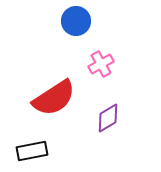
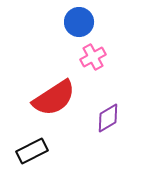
blue circle: moved 3 px right, 1 px down
pink cross: moved 8 px left, 7 px up
black rectangle: rotated 16 degrees counterclockwise
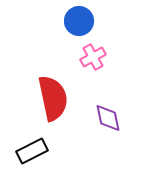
blue circle: moved 1 px up
red semicircle: moved 1 px left; rotated 69 degrees counterclockwise
purple diamond: rotated 72 degrees counterclockwise
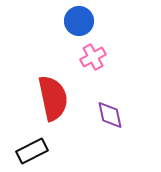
purple diamond: moved 2 px right, 3 px up
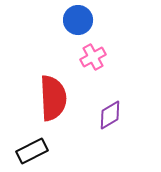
blue circle: moved 1 px left, 1 px up
red semicircle: rotated 9 degrees clockwise
purple diamond: rotated 72 degrees clockwise
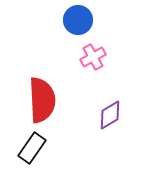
red semicircle: moved 11 px left, 2 px down
black rectangle: moved 3 px up; rotated 28 degrees counterclockwise
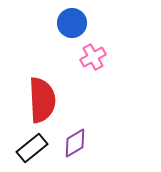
blue circle: moved 6 px left, 3 px down
purple diamond: moved 35 px left, 28 px down
black rectangle: rotated 16 degrees clockwise
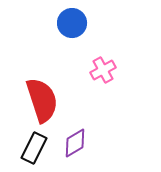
pink cross: moved 10 px right, 13 px down
red semicircle: rotated 15 degrees counterclockwise
black rectangle: moved 2 px right; rotated 24 degrees counterclockwise
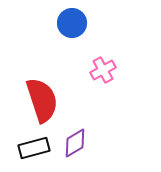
black rectangle: rotated 48 degrees clockwise
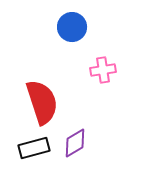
blue circle: moved 4 px down
pink cross: rotated 20 degrees clockwise
red semicircle: moved 2 px down
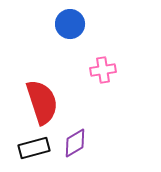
blue circle: moved 2 px left, 3 px up
